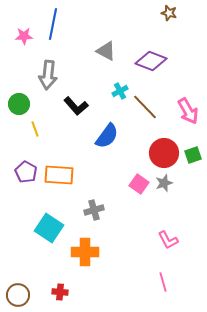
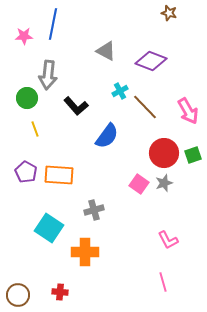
green circle: moved 8 px right, 6 px up
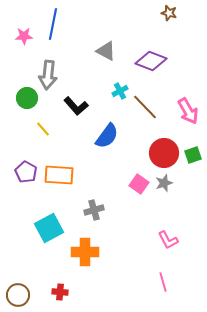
yellow line: moved 8 px right; rotated 21 degrees counterclockwise
cyan square: rotated 28 degrees clockwise
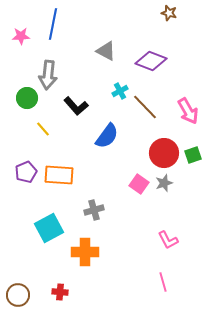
pink star: moved 3 px left
purple pentagon: rotated 20 degrees clockwise
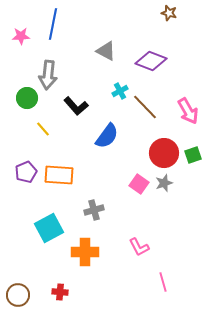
pink L-shape: moved 29 px left, 7 px down
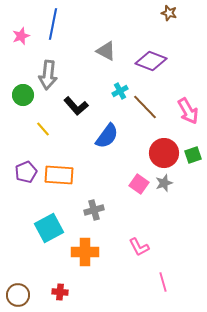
pink star: rotated 18 degrees counterclockwise
green circle: moved 4 px left, 3 px up
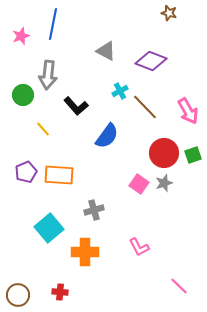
cyan square: rotated 12 degrees counterclockwise
pink line: moved 16 px right, 4 px down; rotated 30 degrees counterclockwise
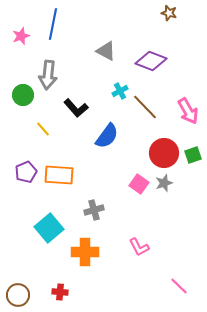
black L-shape: moved 2 px down
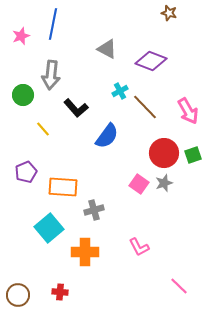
gray triangle: moved 1 px right, 2 px up
gray arrow: moved 3 px right
orange rectangle: moved 4 px right, 12 px down
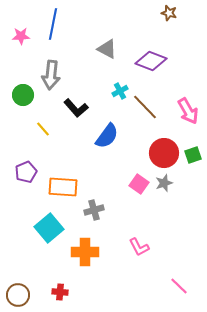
pink star: rotated 18 degrees clockwise
